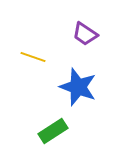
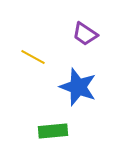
yellow line: rotated 10 degrees clockwise
green rectangle: rotated 28 degrees clockwise
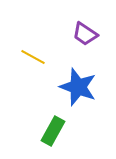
green rectangle: rotated 56 degrees counterclockwise
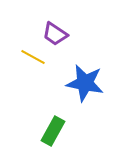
purple trapezoid: moved 30 px left
blue star: moved 7 px right, 4 px up; rotated 9 degrees counterclockwise
